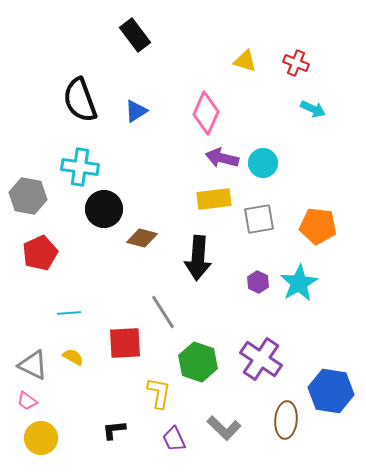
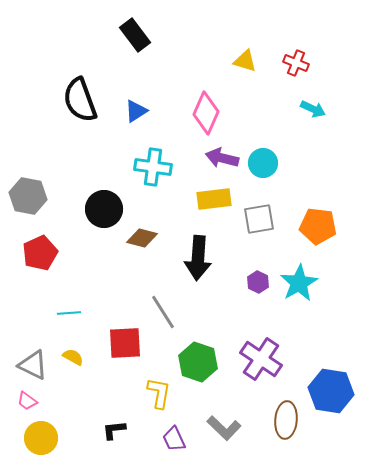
cyan cross: moved 73 px right
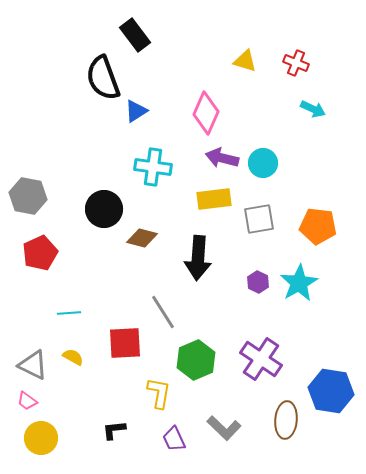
black semicircle: moved 23 px right, 22 px up
green hexagon: moved 2 px left, 2 px up; rotated 18 degrees clockwise
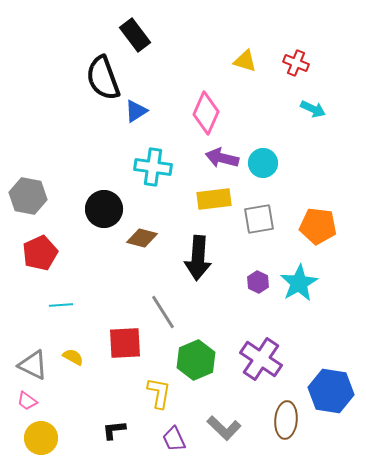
cyan line: moved 8 px left, 8 px up
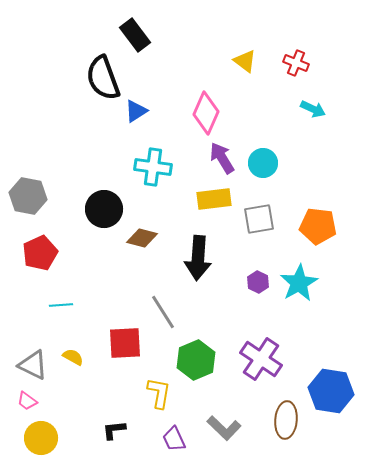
yellow triangle: rotated 20 degrees clockwise
purple arrow: rotated 44 degrees clockwise
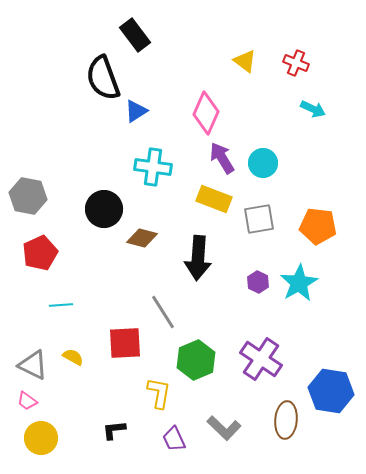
yellow rectangle: rotated 28 degrees clockwise
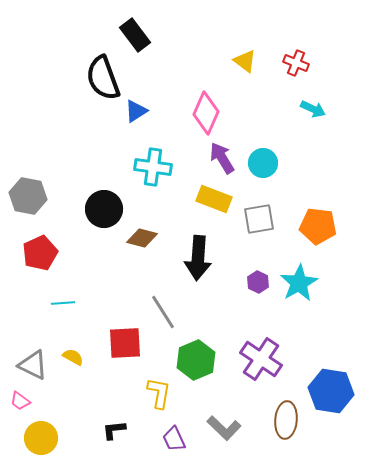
cyan line: moved 2 px right, 2 px up
pink trapezoid: moved 7 px left
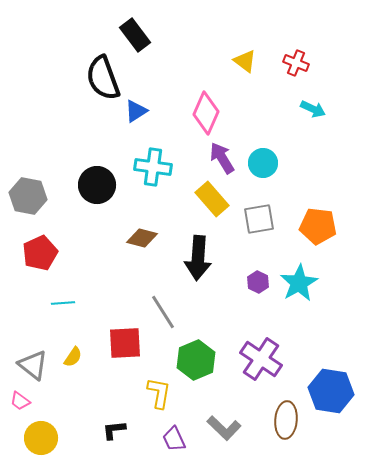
yellow rectangle: moved 2 px left; rotated 28 degrees clockwise
black circle: moved 7 px left, 24 px up
yellow semicircle: rotated 95 degrees clockwise
gray triangle: rotated 12 degrees clockwise
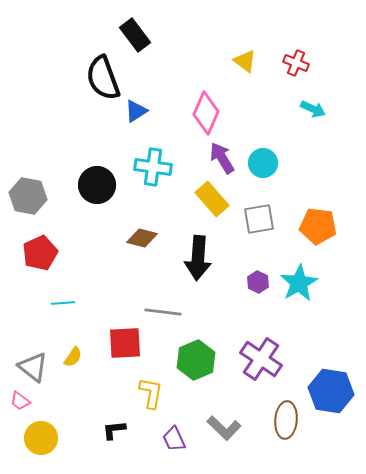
gray line: rotated 51 degrees counterclockwise
gray triangle: moved 2 px down
yellow L-shape: moved 8 px left
